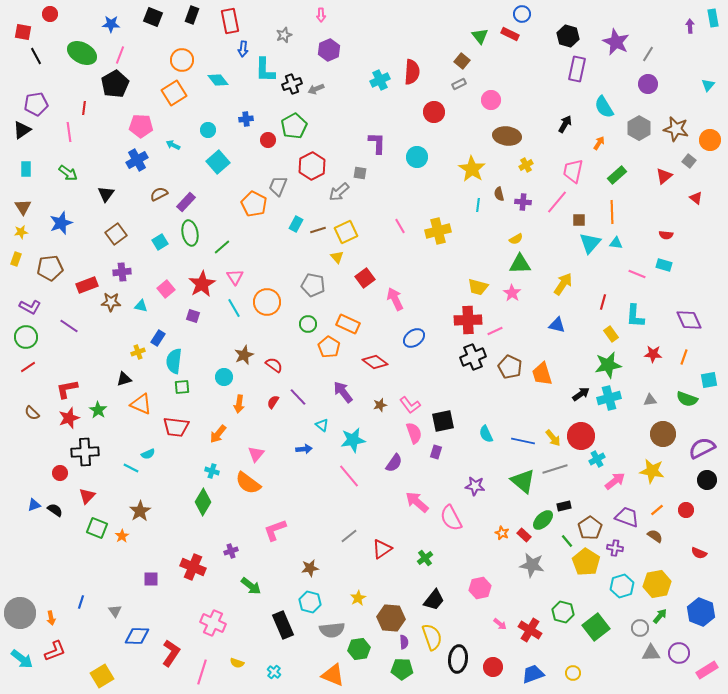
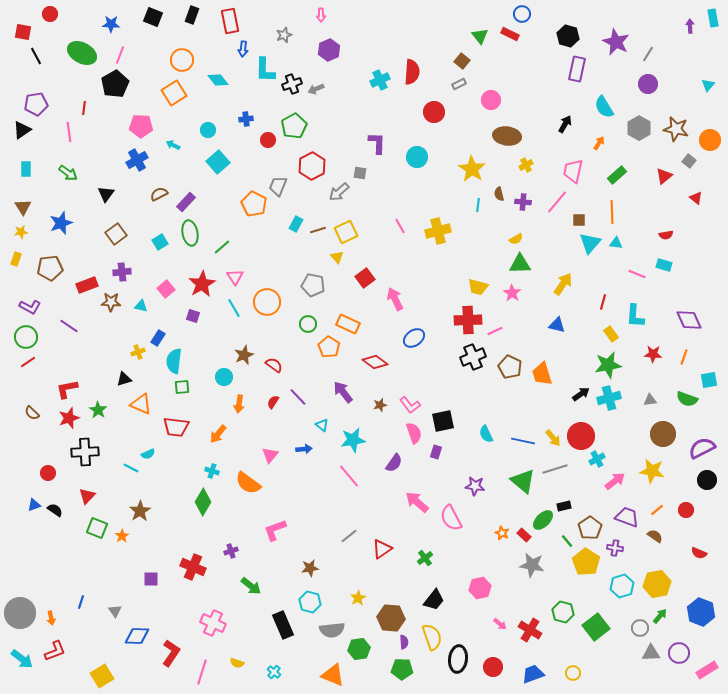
red semicircle at (666, 235): rotated 16 degrees counterclockwise
red line at (28, 367): moved 5 px up
pink triangle at (256, 454): moved 14 px right, 1 px down
red circle at (60, 473): moved 12 px left
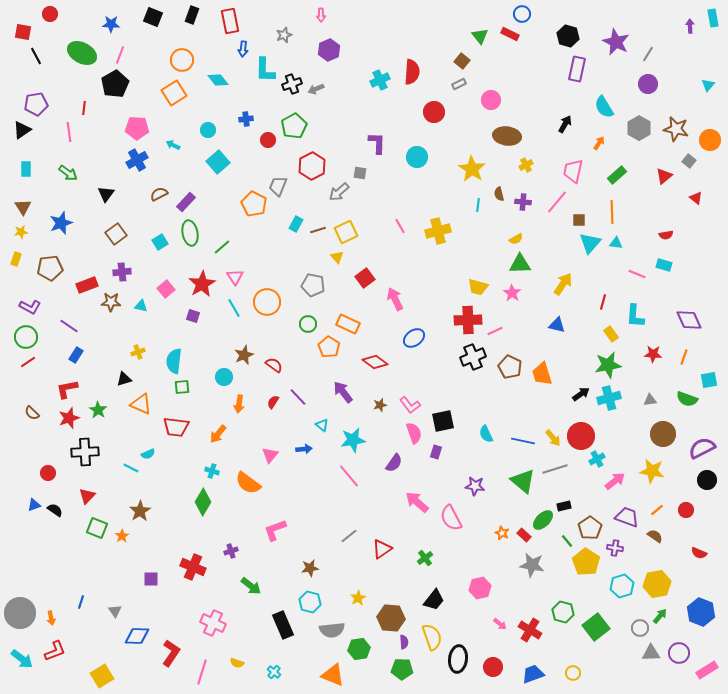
pink pentagon at (141, 126): moved 4 px left, 2 px down
blue rectangle at (158, 338): moved 82 px left, 17 px down
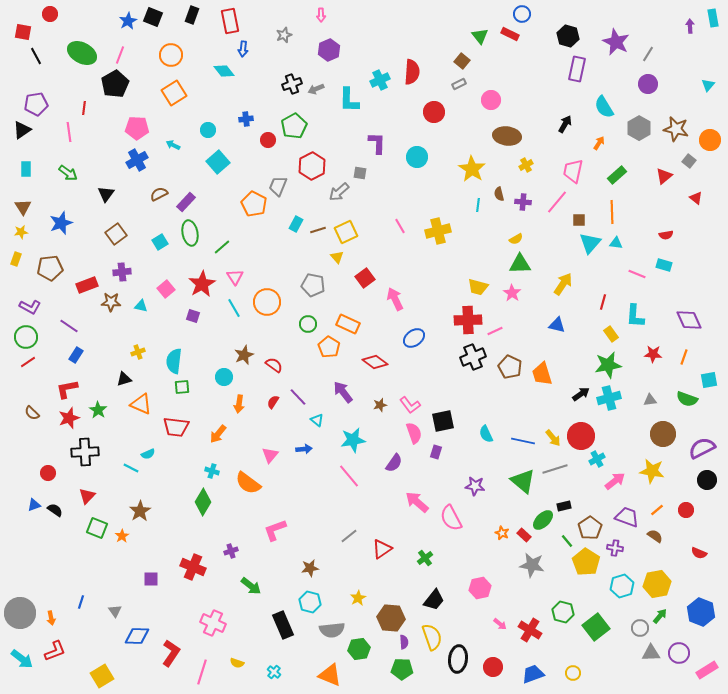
blue star at (111, 24): moved 17 px right, 3 px up; rotated 30 degrees counterclockwise
orange circle at (182, 60): moved 11 px left, 5 px up
cyan L-shape at (265, 70): moved 84 px right, 30 px down
cyan diamond at (218, 80): moved 6 px right, 9 px up
cyan triangle at (322, 425): moved 5 px left, 5 px up
orange triangle at (333, 675): moved 3 px left
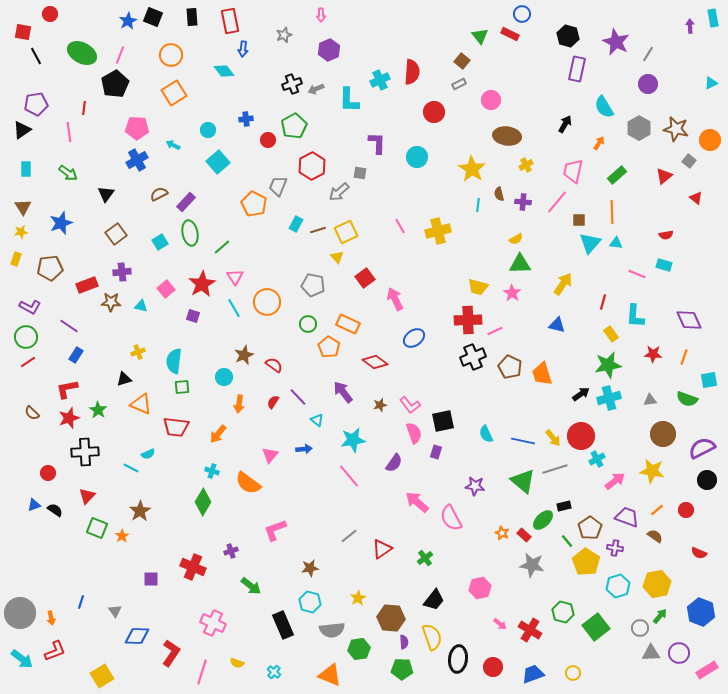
black rectangle at (192, 15): moved 2 px down; rotated 24 degrees counterclockwise
cyan triangle at (708, 85): moved 3 px right, 2 px up; rotated 24 degrees clockwise
cyan hexagon at (622, 586): moved 4 px left
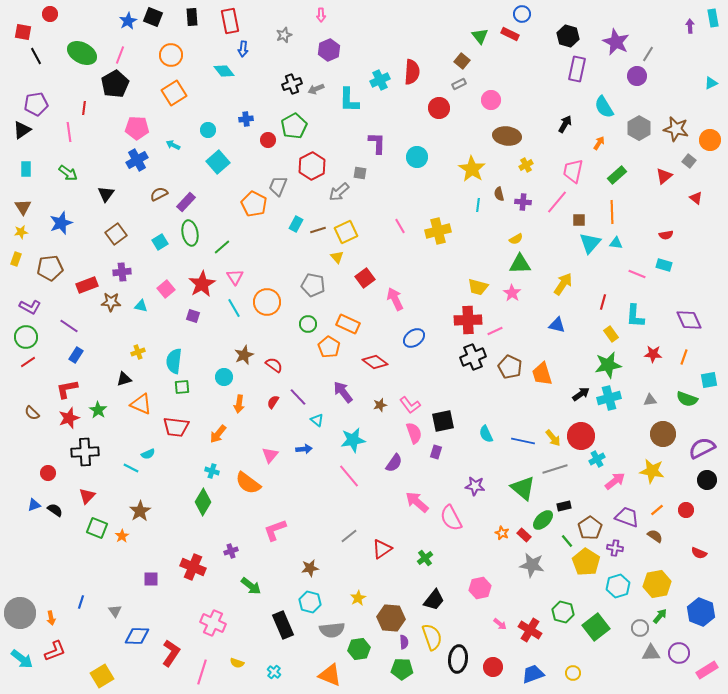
purple circle at (648, 84): moved 11 px left, 8 px up
red circle at (434, 112): moved 5 px right, 4 px up
green triangle at (523, 481): moved 7 px down
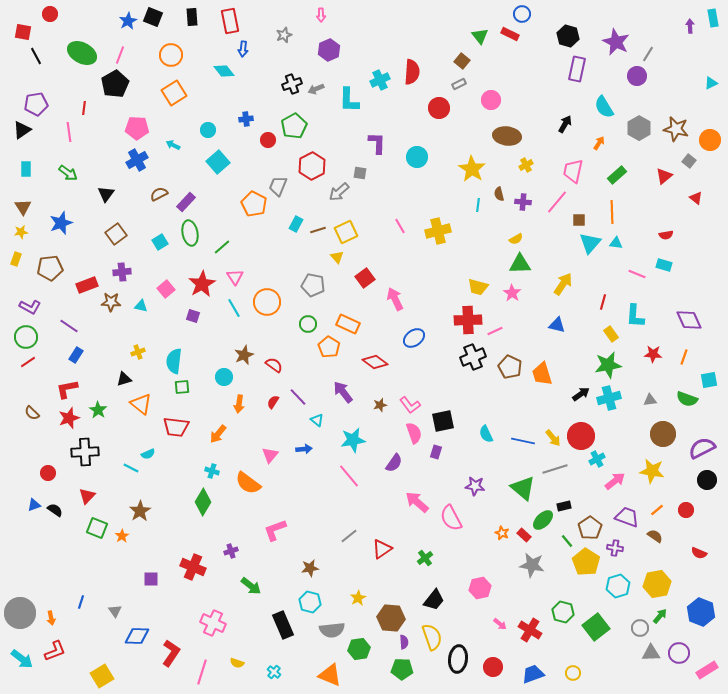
orange triangle at (141, 404): rotated 15 degrees clockwise
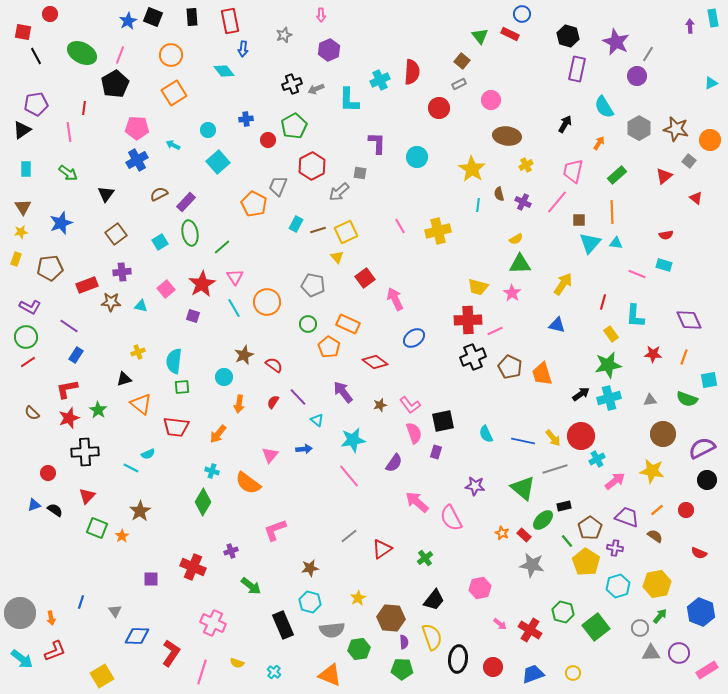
purple cross at (523, 202): rotated 21 degrees clockwise
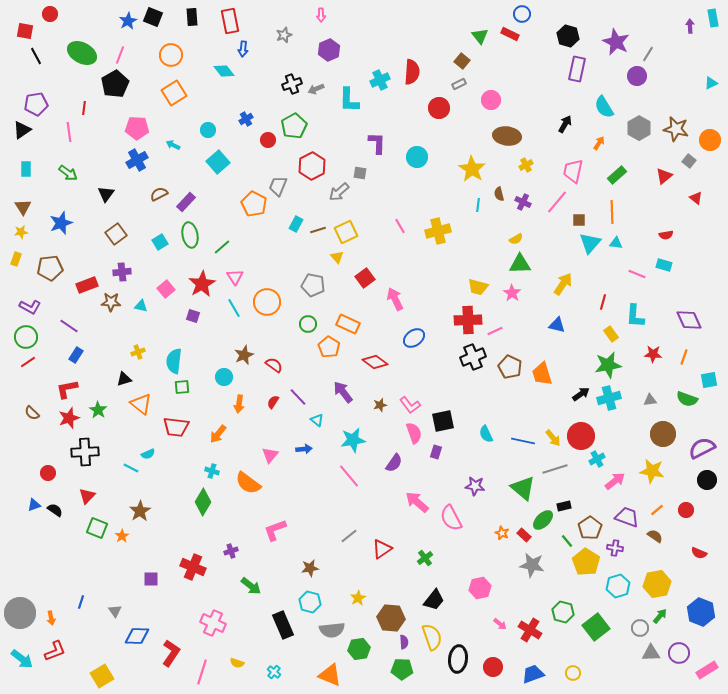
red square at (23, 32): moved 2 px right, 1 px up
blue cross at (246, 119): rotated 24 degrees counterclockwise
green ellipse at (190, 233): moved 2 px down
